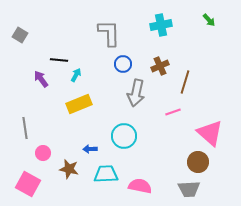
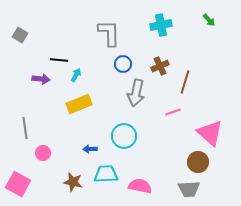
purple arrow: rotated 132 degrees clockwise
brown star: moved 4 px right, 13 px down
pink square: moved 10 px left
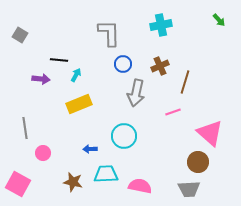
green arrow: moved 10 px right
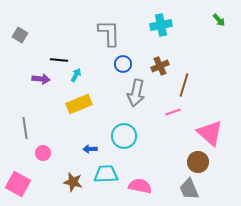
brown line: moved 1 px left, 3 px down
gray trapezoid: rotated 70 degrees clockwise
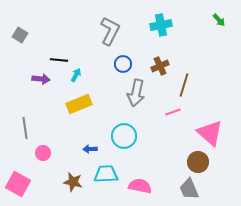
gray L-shape: moved 1 px right, 2 px up; rotated 28 degrees clockwise
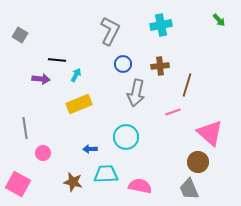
black line: moved 2 px left
brown cross: rotated 18 degrees clockwise
brown line: moved 3 px right
cyan circle: moved 2 px right, 1 px down
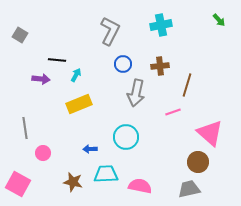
gray trapezoid: rotated 100 degrees clockwise
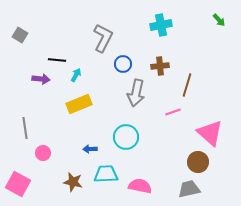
gray L-shape: moved 7 px left, 7 px down
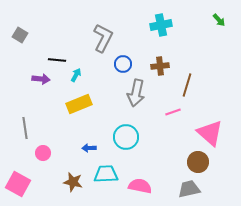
blue arrow: moved 1 px left, 1 px up
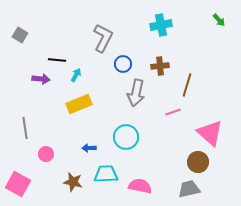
pink circle: moved 3 px right, 1 px down
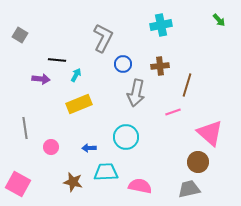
pink circle: moved 5 px right, 7 px up
cyan trapezoid: moved 2 px up
